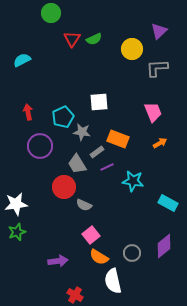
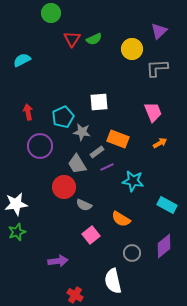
cyan rectangle: moved 1 px left, 2 px down
orange semicircle: moved 22 px right, 38 px up
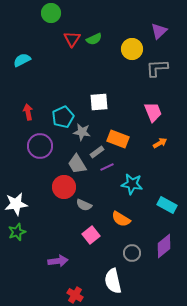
cyan star: moved 1 px left, 3 px down
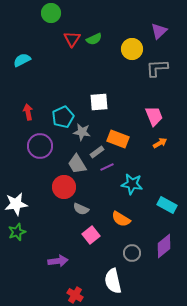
pink trapezoid: moved 1 px right, 4 px down
gray semicircle: moved 3 px left, 4 px down
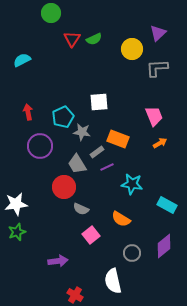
purple triangle: moved 1 px left, 2 px down
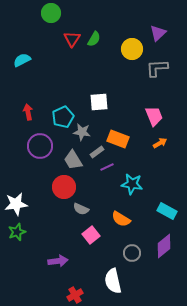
green semicircle: rotated 35 degrees counterclockwise
gray trapezoid: moved 4 px left, 4 px up
cyan rectangle: moved 6 px down
red cross: rotated 28 degrees clockwise
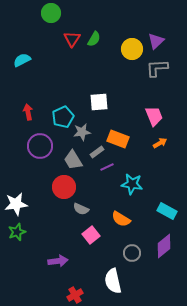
purple triangle: moved 2 px left, 8 px down
gray star: rotated 18 degrees counterclockwise
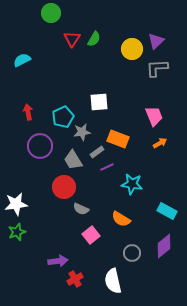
red cross: moved 16 px up
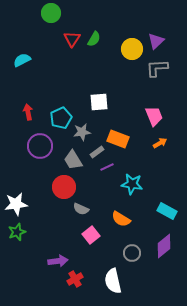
cyan pentagon: moved 2 px left, 1 px down
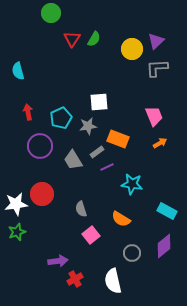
cyan semicircle: moved 4 px left, 11 px down; rotated 78 degrees counterclockwise
gray star: moved 6 px right, 6 px up
red circle: moved 22 px left, 7 px down
gray semicircle: rotated 49 degrees clockwise
